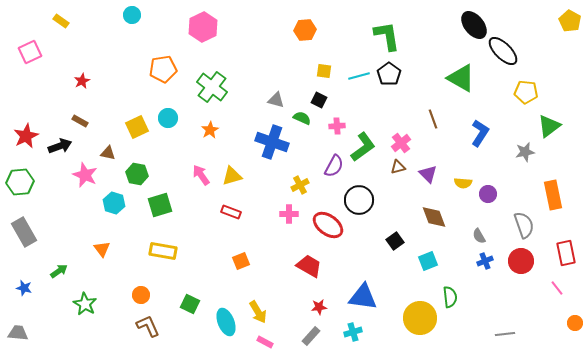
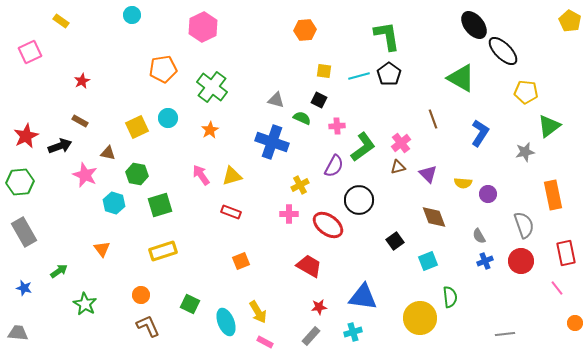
yellow rectangle at (163, 251): rotated 28 degrees counterclockwise
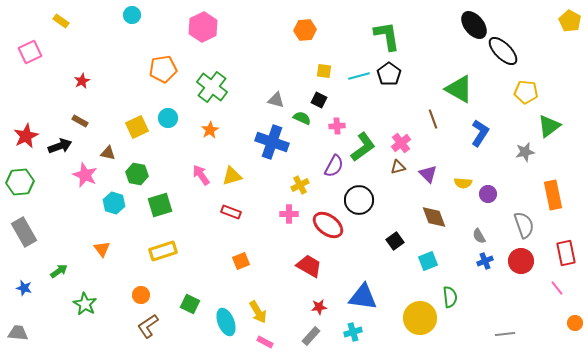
green triangle at (461, 78): moved 2 px left, 11 px down
brown L-shape at (148, 326): rotated 100 degrees counterclockwise
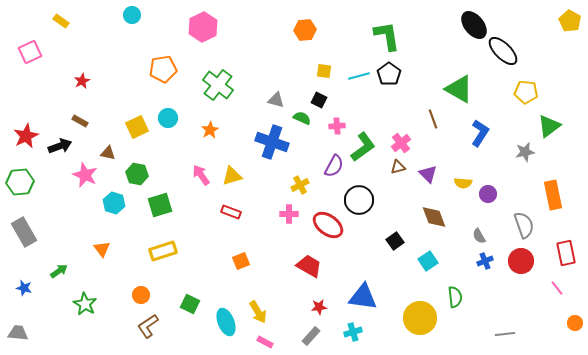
green cross at (212, 87): moved 6 px right, 2 px up
cyan square at (428, 261): rotated 12 degrees counterclockwise
green semicircle at (450, 297): moved 5 px right
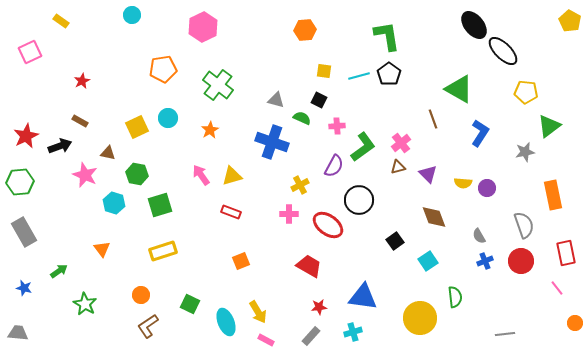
purple circle at (488, 194): moved 1 px left, 6 px up
pink rectangle at (265, 342): moved 1 px right, 2 px up
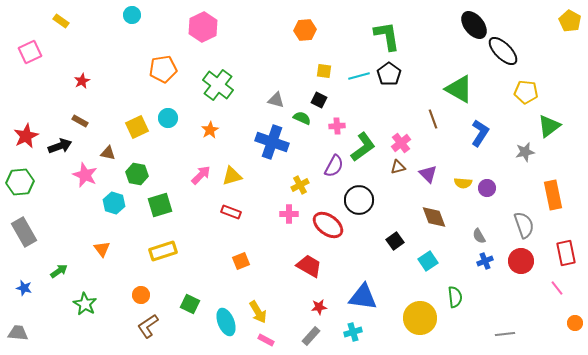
pink arrow at (201, 175): rotated 80 degrees clockwise
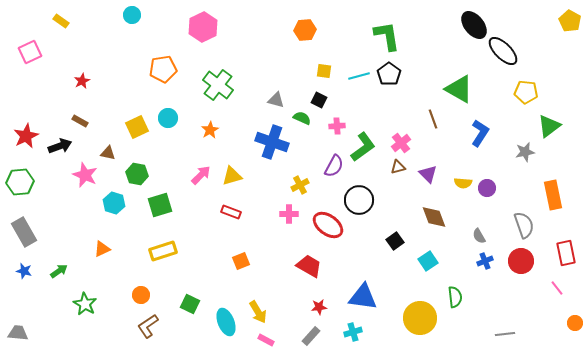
orange triangle at (102, 249): rotated 42 degrees clockwise
blue star at (24, 288): moved 17 px up
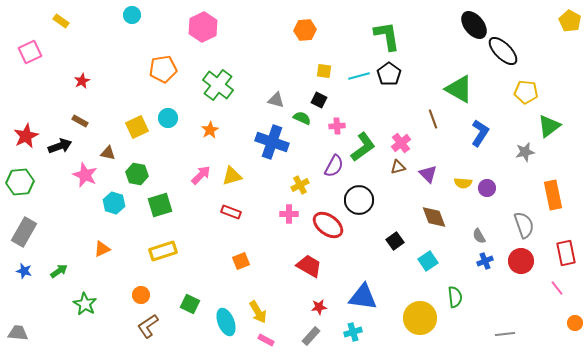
gray rectangle at (24, 232): rotated 60 degrees clockwise
